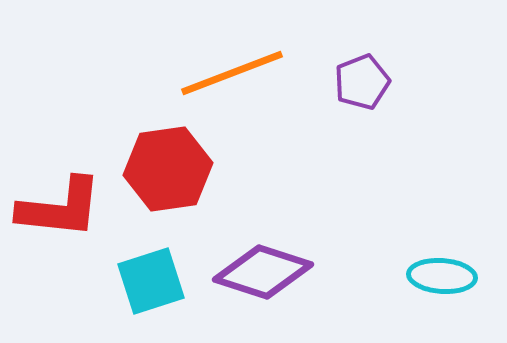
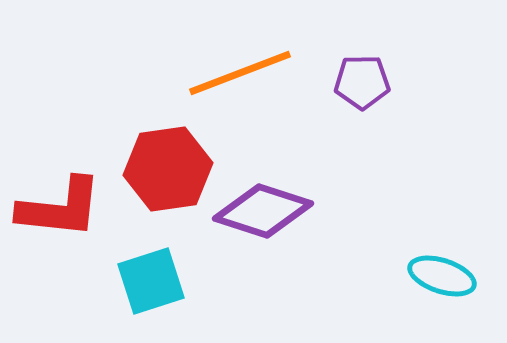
orange line: moved 8 px right
purple pentagon: rotated 20 degrees clockwise
purple diamond: moved 61 px up
cyan ellipse: rotated 14 degrees clockwise
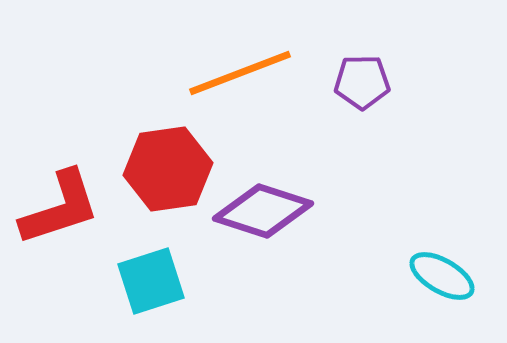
red L-shape: rotated 24 degrees counterclockwise
cyan ellipse: rotated 12 degrees clockwise
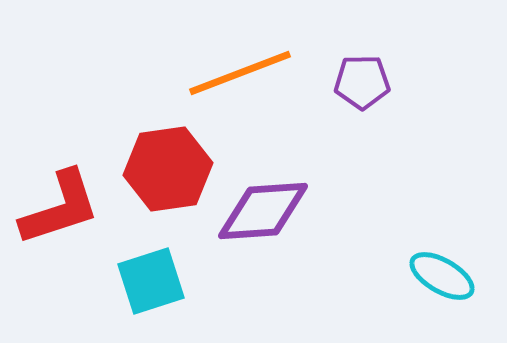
purple diamond: rotated 22 degrees counterclockwise
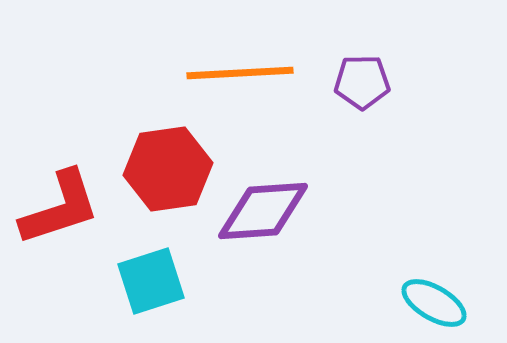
orange line: rotated 18 degrees clockwise
cyan ellipse: moved 8 px left, 27 px down
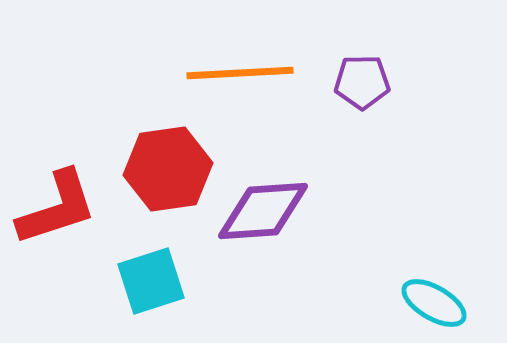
red L-shape: moved 3 px left
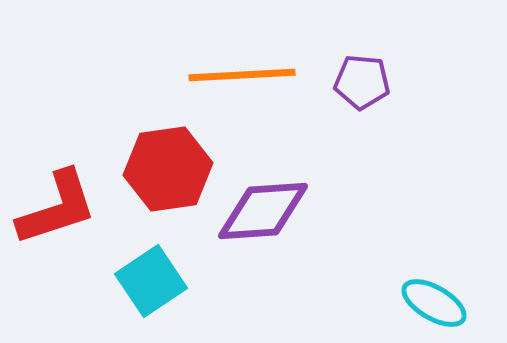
orange line: moved 2 px right, 2 px down
purple pentagon: rotated 6 degrees clockwise
cyan square: rotated 16 degrees counterclockwise
